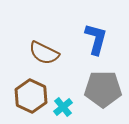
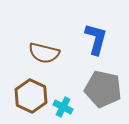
brown semicircle: rotated 12 degrees counterclockwise
gray pentagon: rotated 12 degrees clockwise
cyan cross: rotated 24 degrees counterclockwise
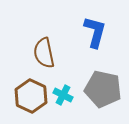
blue L-shape: moved 1 px left, 7 px up
brown semicircle: rotated 64 degrees clockwise
cyan cross: moved 12 px up
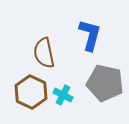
blue L-shape: moved 5 px left, 3 px down
gray pentagon: moved 2 px right, 6 px up
brown hexagon: moved 4 px up
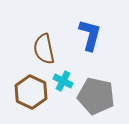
brown semicircle: moved 4 px up
gray pentagon: moved 9 px left, 13 px down
cyan cross: moved 14 px up
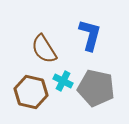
brown semicircle: rotated 20 degrees counterclockwise
brown hexagon: rotated 12 degrees counterclockwise
gray pentagon: moved 8 px up
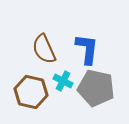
blue L-shape: moved 3 px left, 14 px down; rotated 8 degrees counterclockwise
brown semicircle: rotated 8 degrees clockwise
